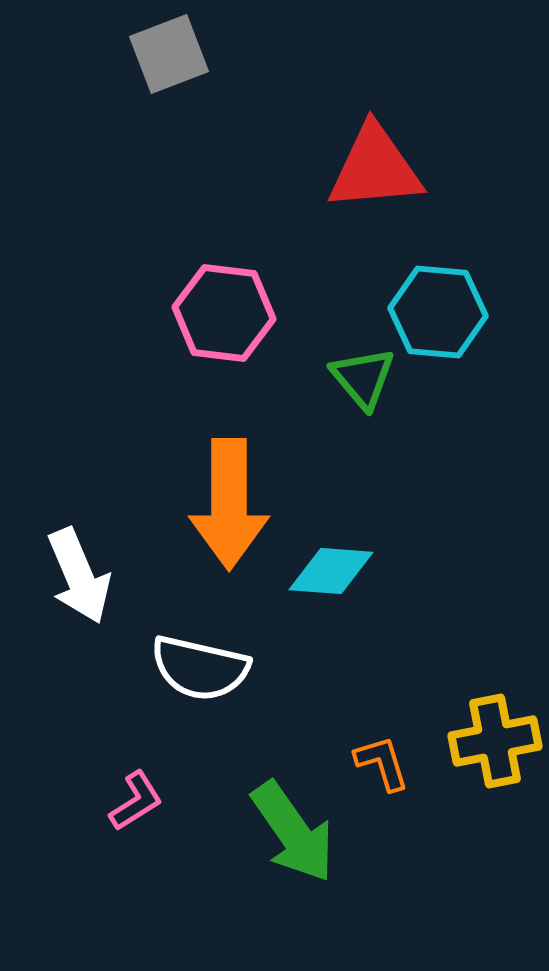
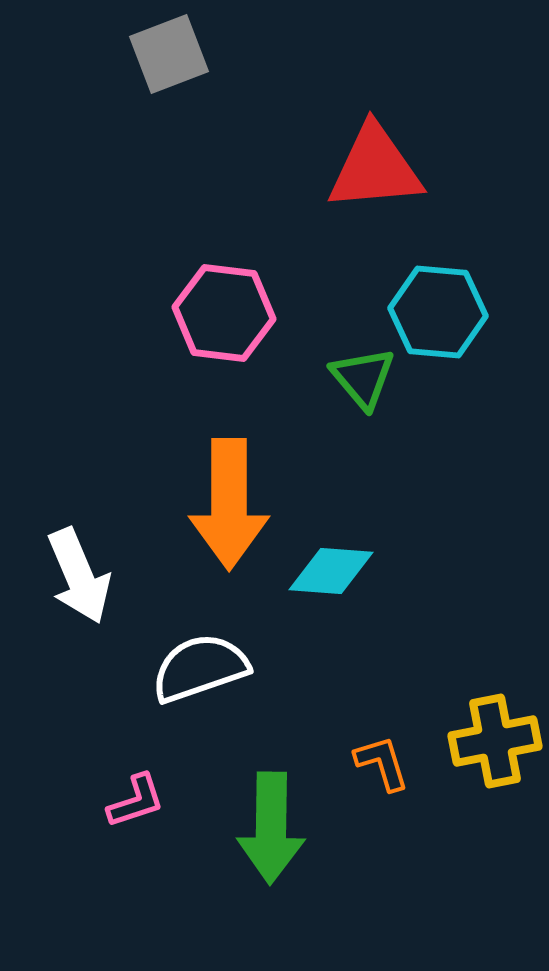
white semicircle: rotated 148 degrees clockwise
pink L-shape: rotated 14 degrees clockwise
green arrow: moved 22 px left, 4 px up; rotated 36 degrees clockwise
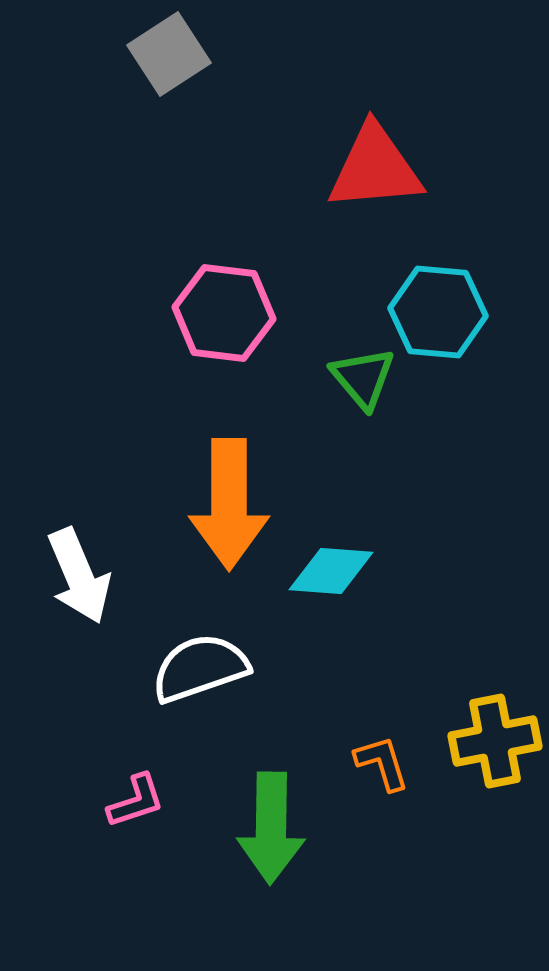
gray square: rotated 12 degrees counterclockwise
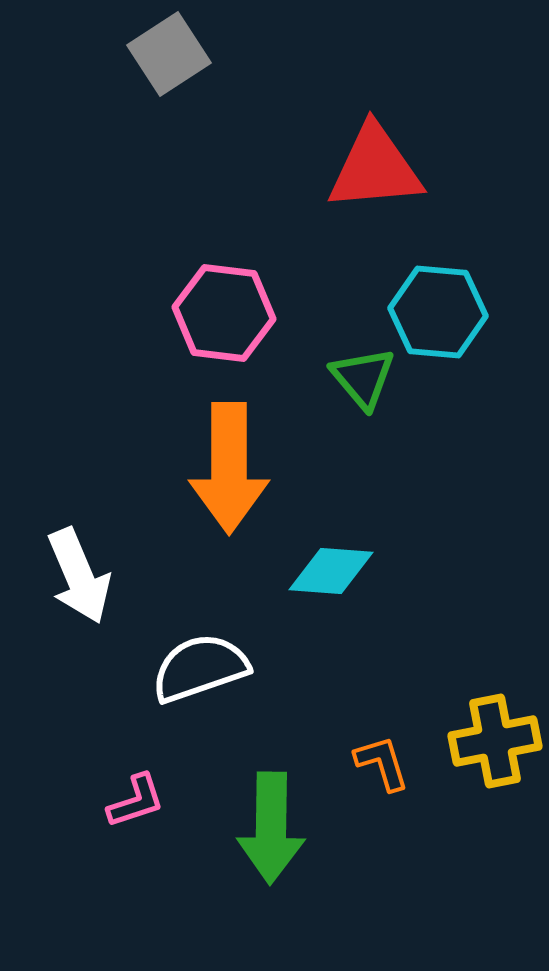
orange arrow: moved 36 px up
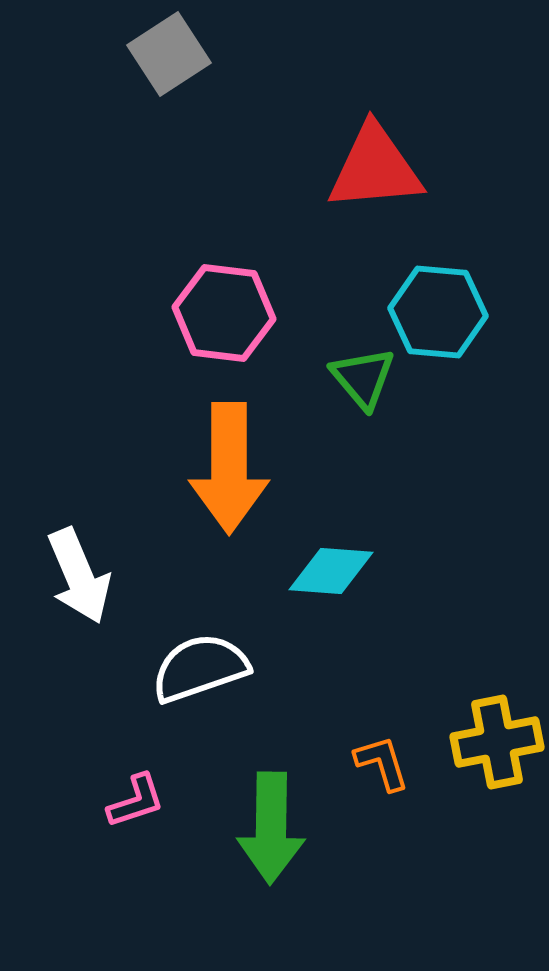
yellow cross: moved 2 px right, 1 px down
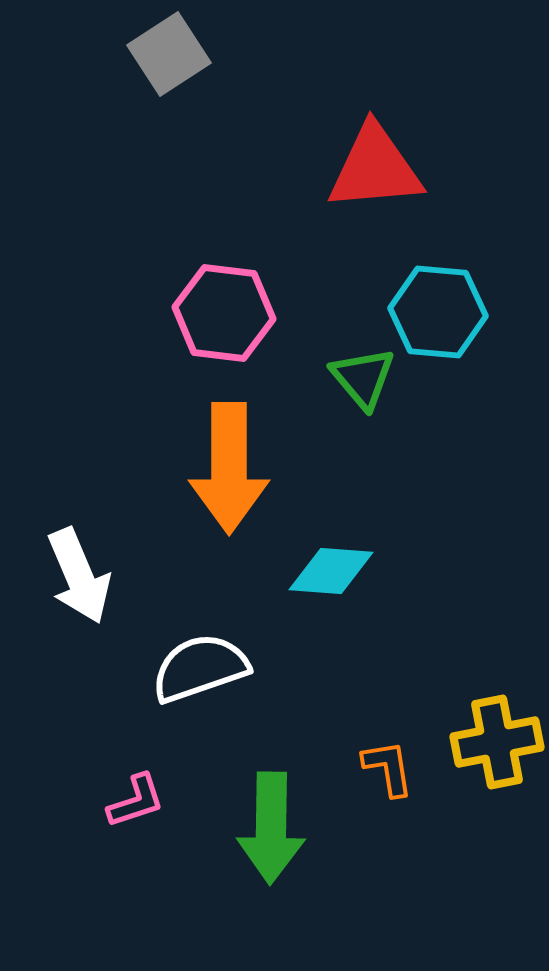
orange L-shape: moved 6 px right, 5 px down; rotated 8 degrees clockwise
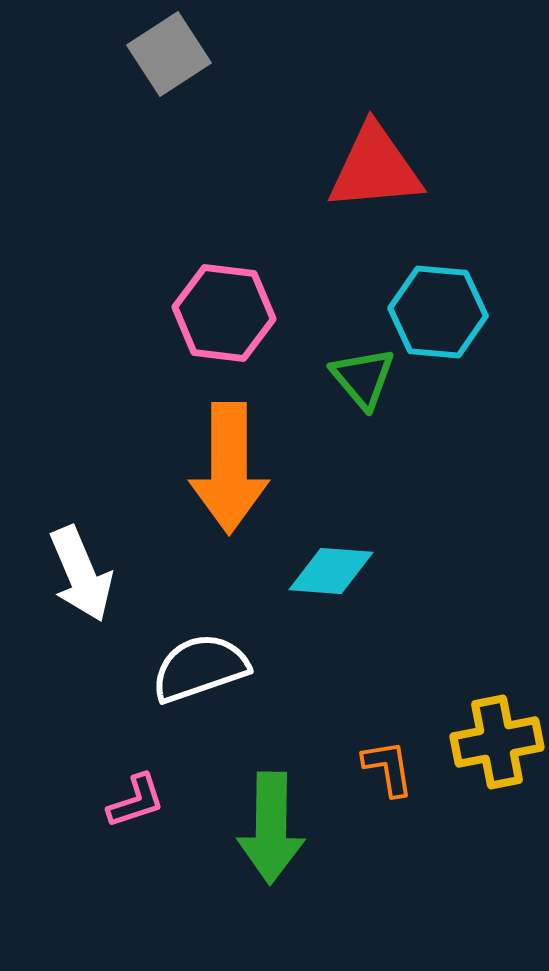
white arrow: moved 2 px right, 2 px up
